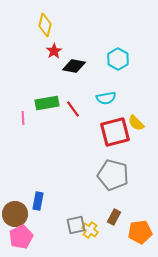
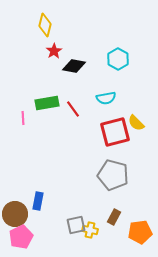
yellow cross: rotated 21 degrees counterclockwise
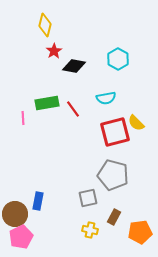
gray square: moved 12 px right, 27 px up
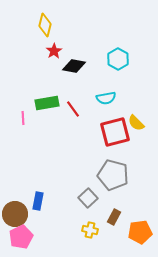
gray square: rotated 30 degrees counterclockwise
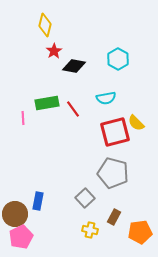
gray pentagon: moved 2 px up
gray square: moved 3 px left
